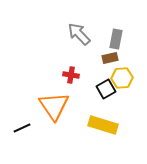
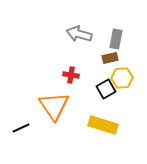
gray arrow: rotated 30 degrees counterclockwise
black line: moved 1 px left
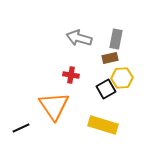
gray arrow: moved 4 px down
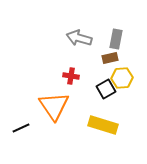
red cross: moved 1 px down
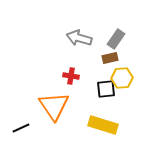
gray rectangle: rotated 24 degrees clockwise
black square: rotated 24 degrees clockwise
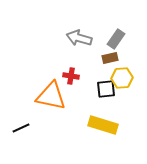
orange triangle: moved 3 px left, 10 px up; rotated 44 degrees counterclockwise
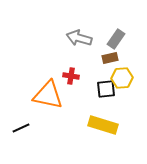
orange triangle: moved 3 px left, 1 px up
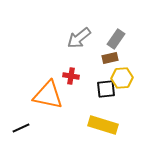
gray arrow: rotated 55 degrees counterclockwise
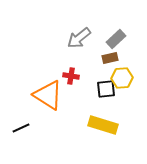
gray rectangle: rotated 12 degrees clockwise
orange triangle: rotated 20 degrees clockwise
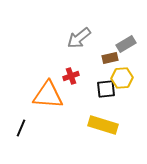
gray rectangle: moved 10 px right, 5 px down; rotated 12 degrees clockwise
red cross: rotated 28 degrees counterclockwise
orange triangle: rotated 28 degrees counterclockwise
black line: rotated 42 degrees counterclockwise
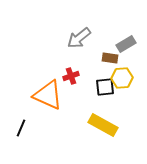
brown rectangle: rotated 21 degrees clockwise
black square: moved 1 px left, 2 px up
orange triangle: rotated 20 degrees clockwise
yellow rectangle: rotated 12 degrees clockwise
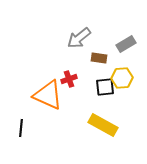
brown rectangle: moved 11 px left
red cross: moved 2 px left, 3 px down
black line: rotated 18 degrees counterclockwise
